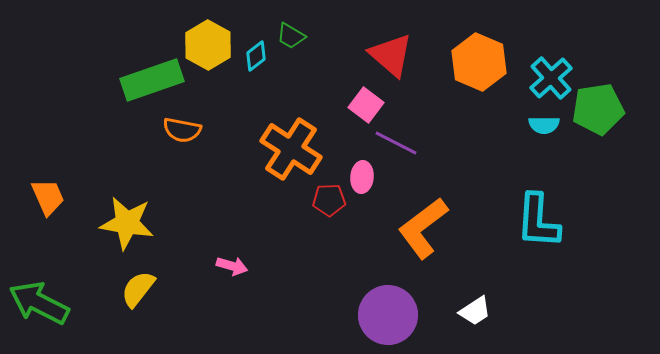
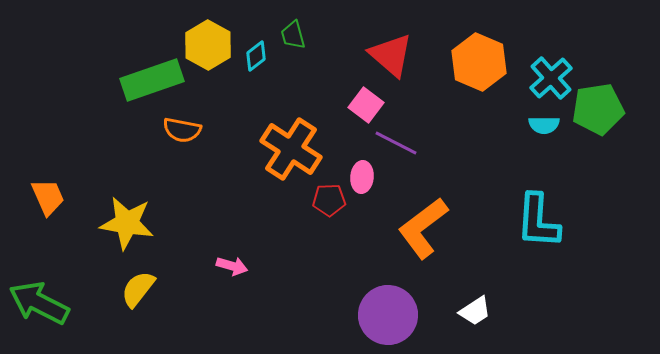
green trapezoid: moved 2 px right, 1 px up; rotated 44 degrees clockwise
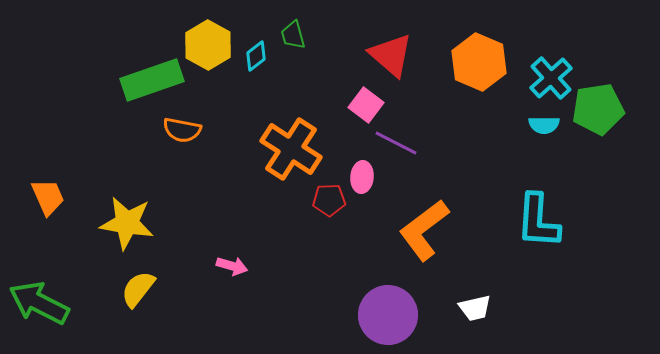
orange L-shape: moved 1 px right, 2 px down
white trapezoid: moved 3 px up; rotated 20 degrees clockwise
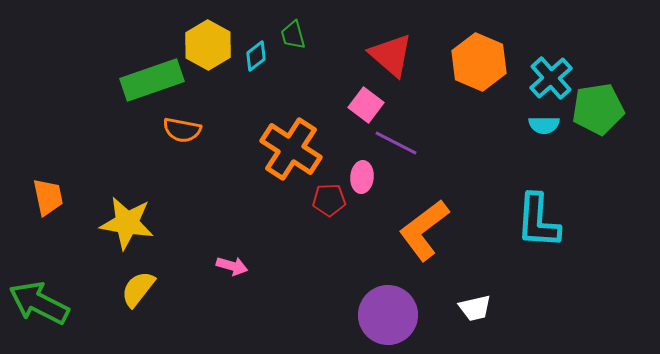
orange trapezoid: rotated 12 degrees clockwise
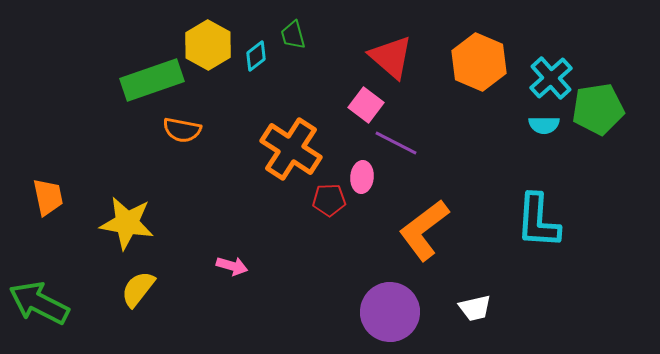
red triangle: moved 2 px down
purple circle: moved 2 px right, 3 px up
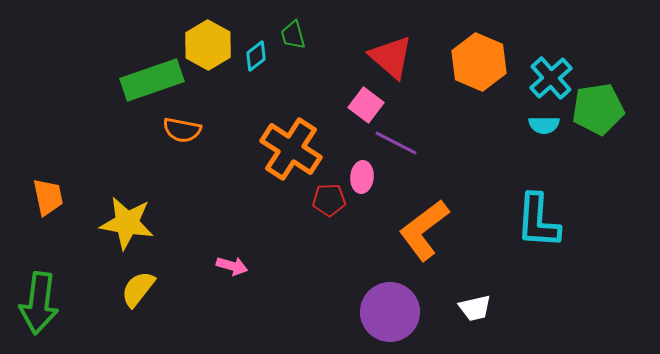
green arrow: rotated 110 degrees counterclockwise
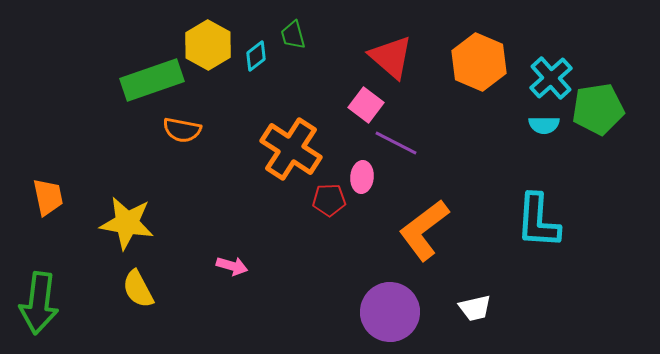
yellow semicircle: rotated 66 degrees counterclockwise
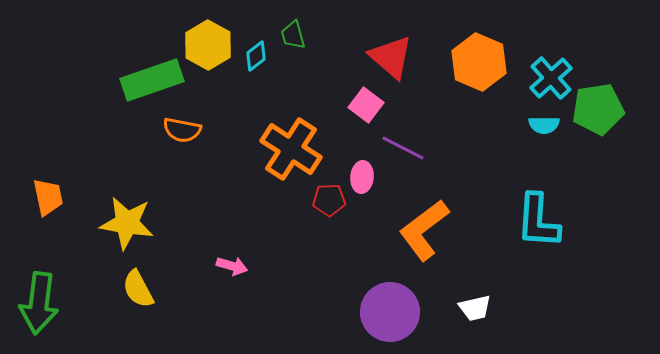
purple line: moved 7 px right, 5 px down
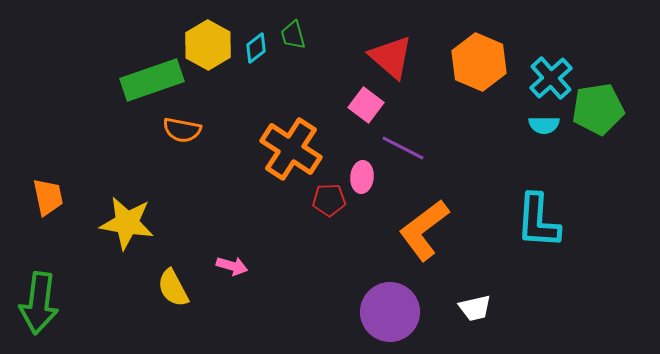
cyan diamond: moved 8 px up
yellow semicircle: moved 35 px right, 1 px up
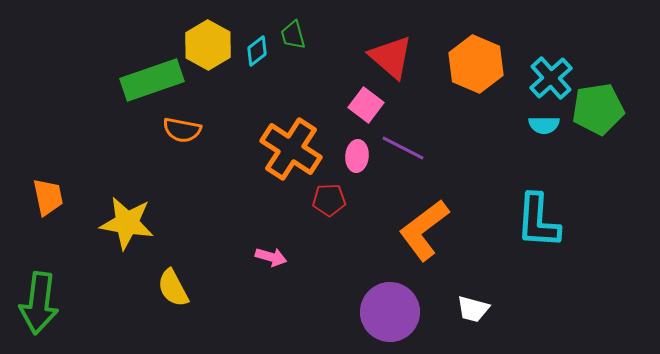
cyan diamond: moved 1 px right, 3 px down
orange hexagon: moved 3 px left, 2 px down
pink ellipse: moved 5 px left, 21 px up
pink arrow: moved 39 px right, 9 px up
white trapezoid: moved 2 px left, 1 px down; rotated 28 degrees clockwise
